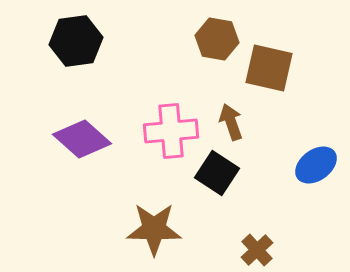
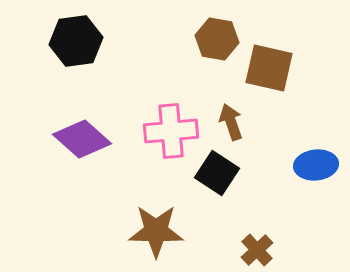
blue ellipse: rotated 30 degrees clockwise
brown star: moved 2 px right, 2 px down
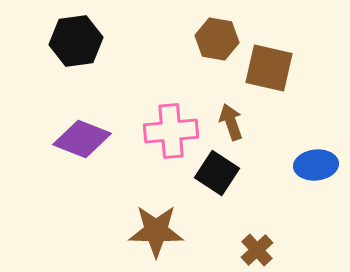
purple diamond: rotated 20 degrees counterclockwise
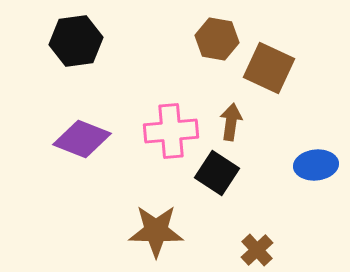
brown square: rotated 12 degrees clockwise
brown arrow: rotated 27 degrees clockwise
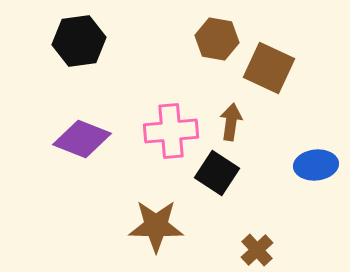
black hexagon: moved 3 px right
brown star: moved 5 px up
